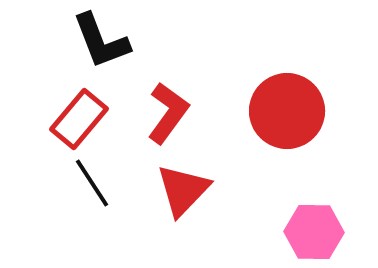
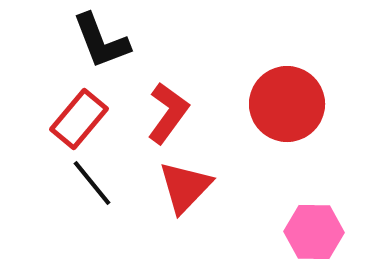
red circle: moved 7 px up
black line: rotated 6 degrees counterclockwise
red triangle: moved 2 px right, 3 px up
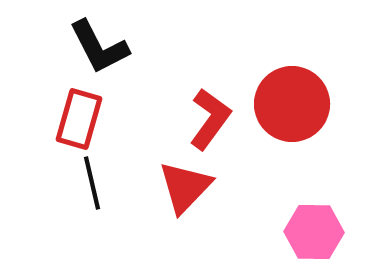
black L-shape: moved 2 px left, 6 px down; rotated 6 degrees counterclockwise
red circle: moved 5 px right
red L-shape: moved 42 px right, 6 px down
red rectangle: rotated 24 degrees counterclockwise
black line: rotated 26 degrees clockwise
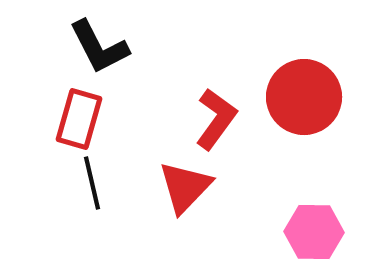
red circle: moved 12 px right, 7 px up
red L-shape: moved 6 px right
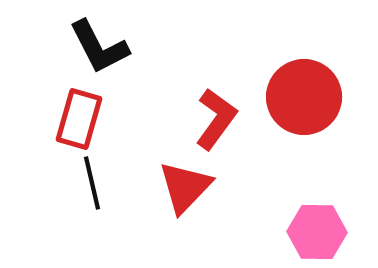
pink hexagon: moved 3 px right
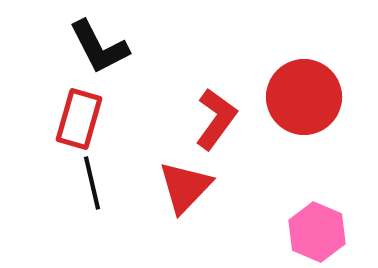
pink hexagon: rotated 22 degrees clockwise
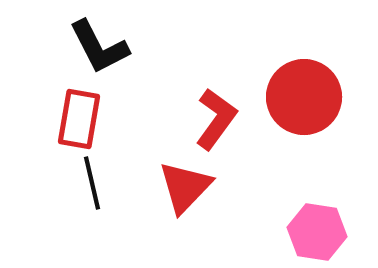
red rectangle: rotated 6 degrees counterclockwise
pink hexagon: rotated 14 degrees counterclockwise
